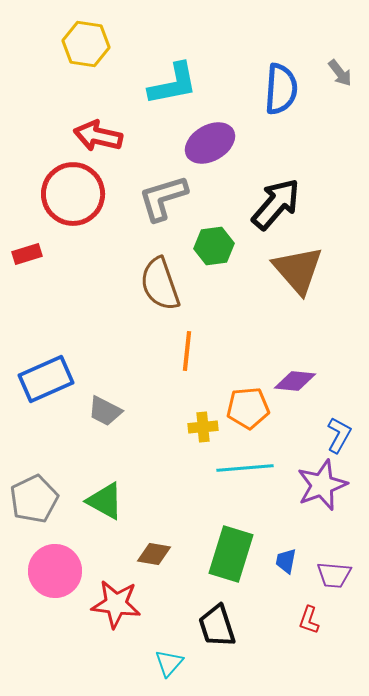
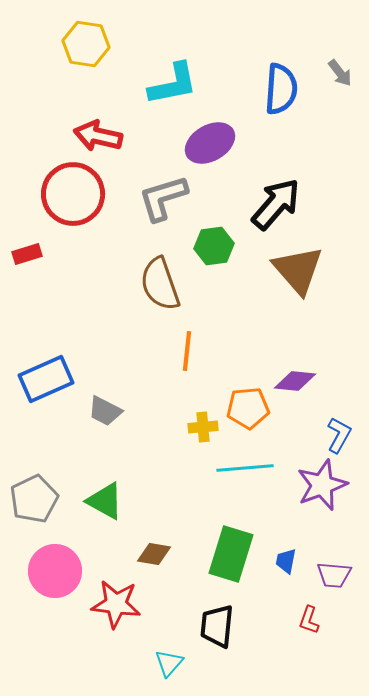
black trapezoid: rotated 24 degrees clockwise
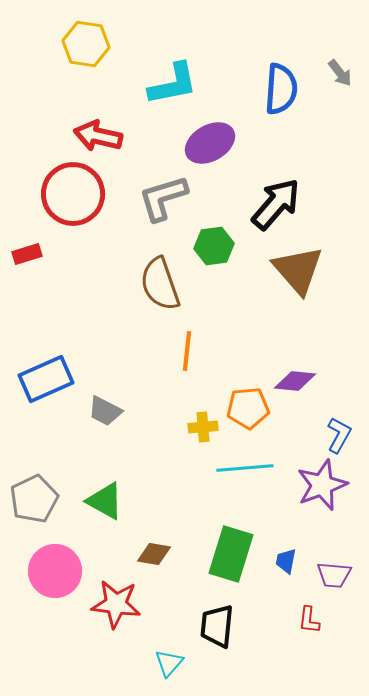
red L-shape: rotated 12 degrees counterclockwise
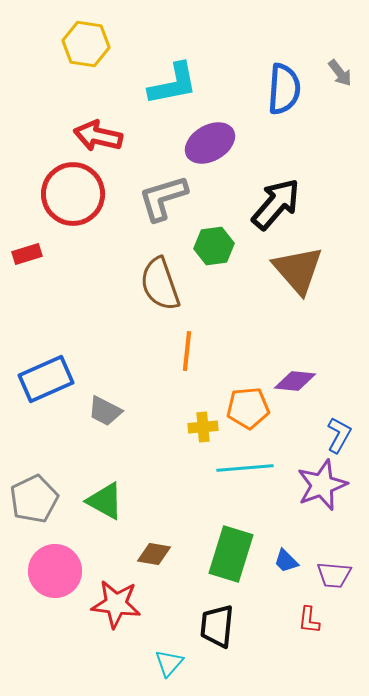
blue semicircle: moved 3 px right
blue trapezoid: rotated 56 degrees counterclockwise
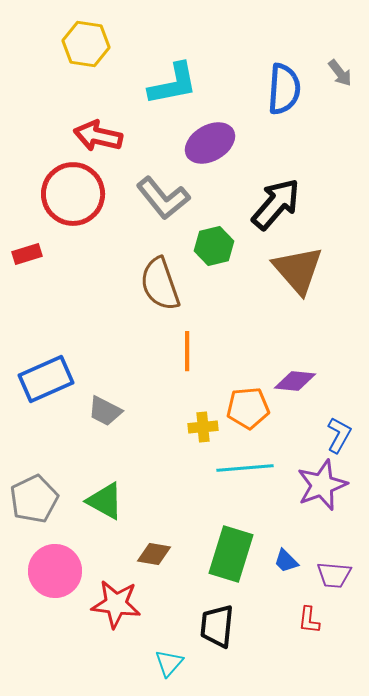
gray L-shape: rotated 112 degrees counterclockwise
green hexagon: rotated 6 degrees counterclockwise
orange line: rotated 6 degrees counterclockwise
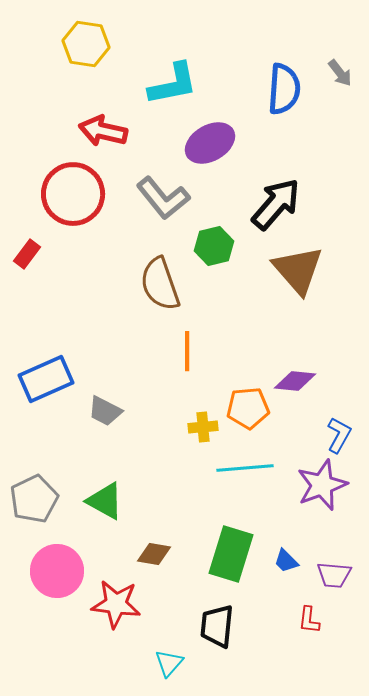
red arrow: moved 5 px right, 5 px up
red rectangle: rotated 36 degrees counterclockwise
pink circle: moved 2 px right
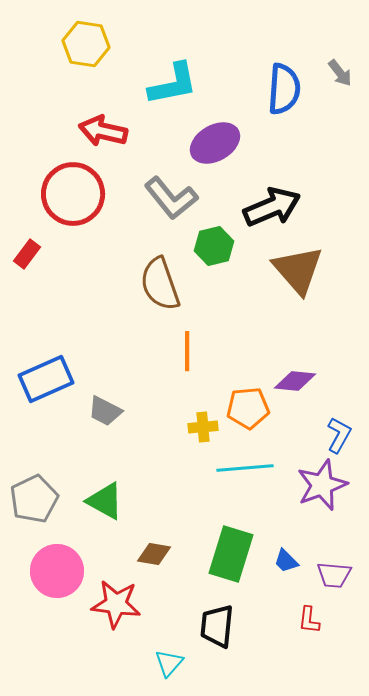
purple ellipse: moved 5 px right
gray L-shape: moved 8 px right
black arrow: moved 4 px left, 3 px down; rotated 26 degrees clockwise
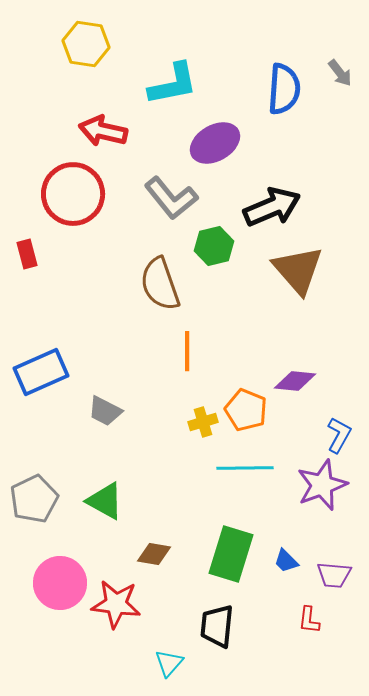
red rectangle: rotated 52 degrees counterclockwise
blue rectangle: moved 5 px left, 7 px up
orange pentagon: moved 2 px left, 2 px down; rotated 27 degrees clockwise
yellow cross: moved 5 px up; rotated 12 degrees counterclockwise
cyan line: rotated 4 degrees clockwise
pink circle: moved 3 px right, 12 px down
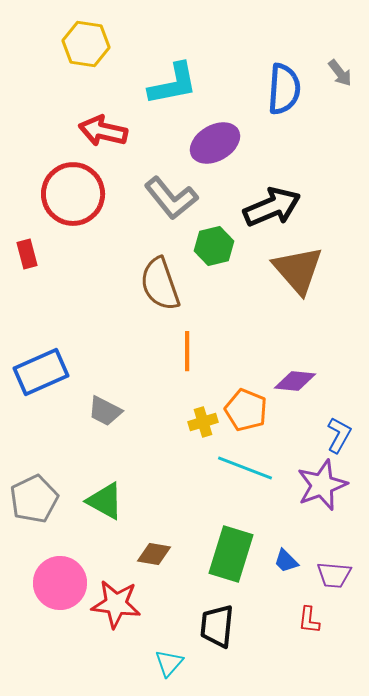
cyan line: rotated 22 degrees clockwise
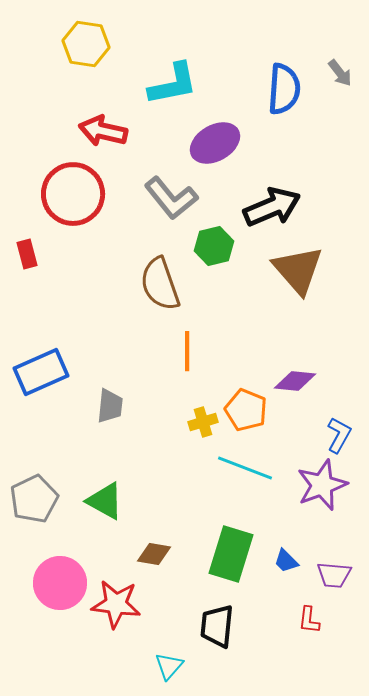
gray trapezoid: moved 5 px right, 5 px up; rotated 111 degrees counterclockwise
cyan triangle: moved 3 px down
